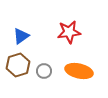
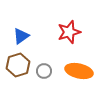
red star: rotated 10 degrees counterclockwise
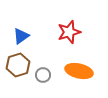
gray circle: moved 1 px left, 4 px down
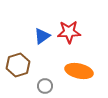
red star: rotated 15 degrees clockwise
blue triangle: moved 21 px right
gray circle: moved 2 px right, 11 px down
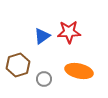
gray circle: moved 1 px left, 7 px up
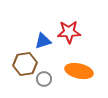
blue triangle: moved 1 px right, 5 px down; rotated 18 degrees clockwise
brown hexagon: moved 7 px right, 1 px up; rotated 10 degrees clockwise
